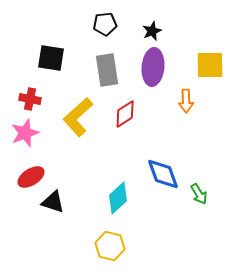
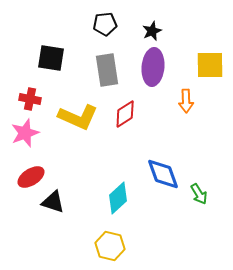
yellow L-shape: rotated 114 degrees counterclockwise
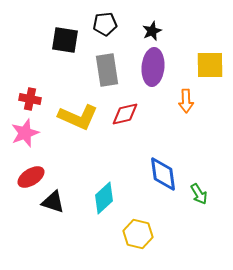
black square: moved 14 px right, 18 px up
red diamond: rotated 20 degrees clockwise
blue diamond: rotated 12 degrees clockwise
cyan diamond: moved 14 px left
yellow hexagon: moved 28 px right, 12 px up
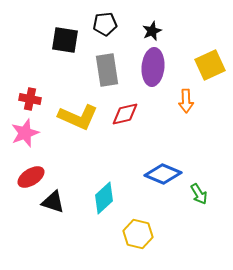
yellow square: rotated 24 degrees counterclockwise
blue diamond: rotated 60 degrees counterclockwise
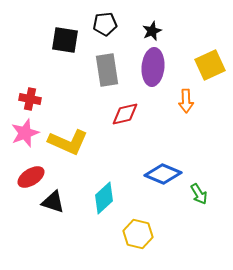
yellow L-shape: moved 10 px left, 25 px down
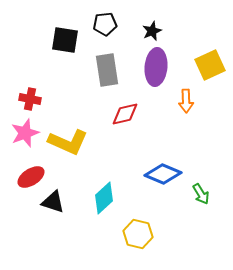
purple ellipse: moved 3 px right
green arrow: moved 2 px right
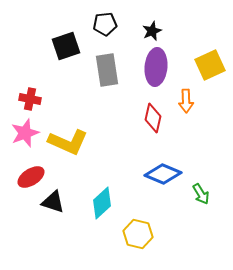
black square: moved 1 px right, 6 px down; rotated 28 degrees counterclockwise
red diamond: moved 28 px right, 4 px down; rotated 64 degrees counterclockwise
cyan diamond: moved 2 px left, 5 px down
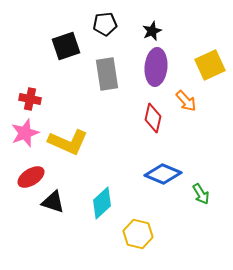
gray rectangle: moved 4 px down
orange arrow: rotated 40 degrees counterclockwise
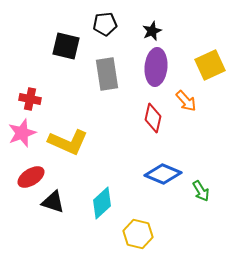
black square: rotated 32 degrees clockwise
pink star: moved 3 px left
green arrow: moved 3 px up
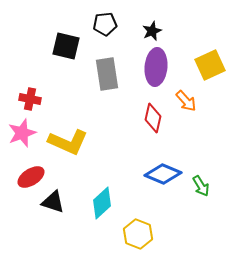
green arrow: moved 5 px up
yellow hexagon: rotated 8 degrees clockwise
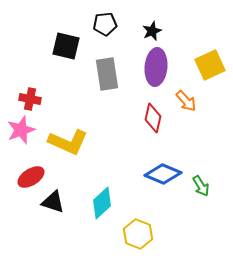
pink star: moved 1 px left, 3 px up
